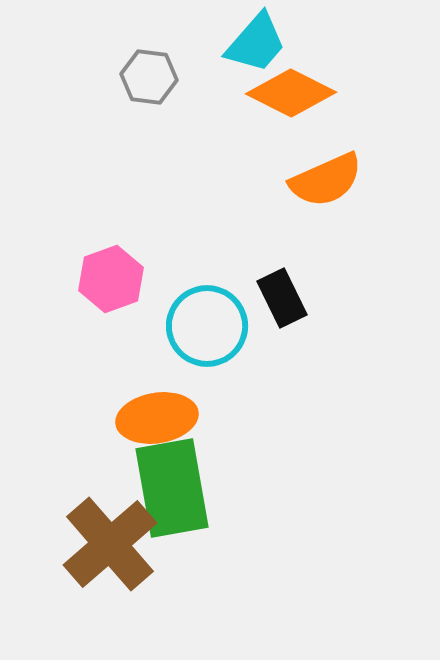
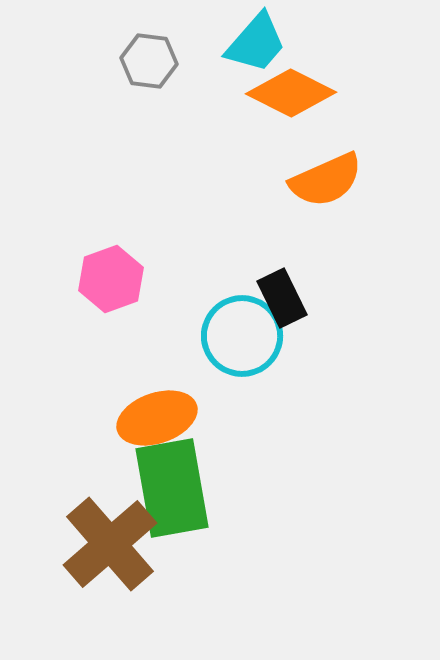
gray hexagon: moved 16 px up
cyan circle: moved 35 px right, 10 px down
orange ellipse: rotated 10 degrees counterclockwise
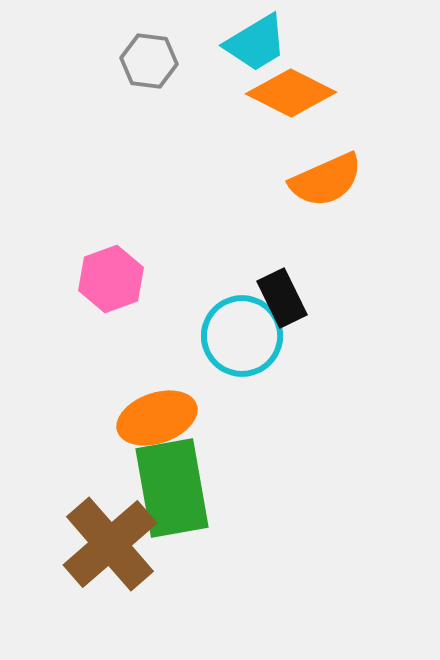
cyan trapezoid: rotated 18 degrees clockwise
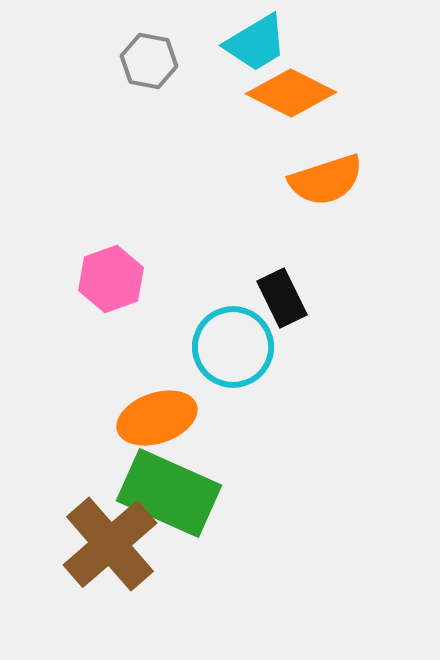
gray hexagon: rotated 4 degrees clockwise
orange semicircle: rotated 6 degrees clockwise
cyan circle: moved 9 px left, 11 px down
green rectangle: moved 3 px left, 5 px down; rotated 56 degrees counterclockwise
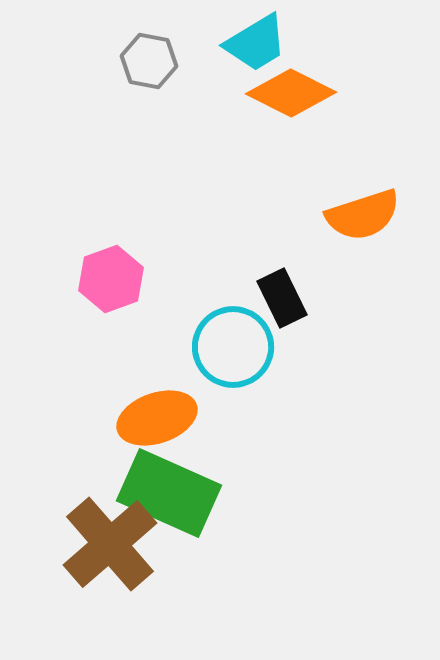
orange semicircle: moved 37 px right, 35 px down
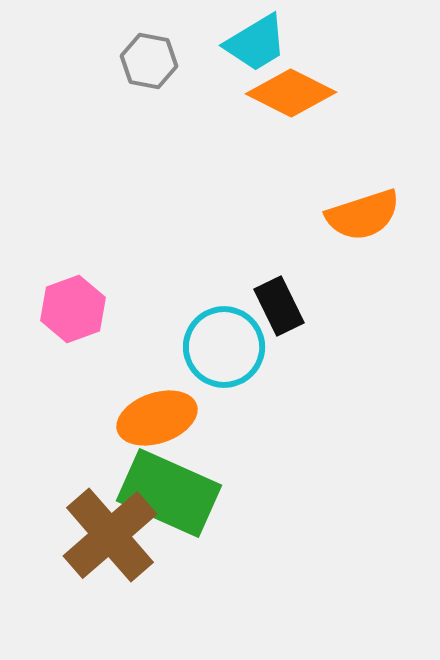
pink hexagon: moved 38 px left, 30 px down
black rectangle: moved 3 px left, 8 px down
cyan circle: moved 9 px left
brown cross: moved 9 px up
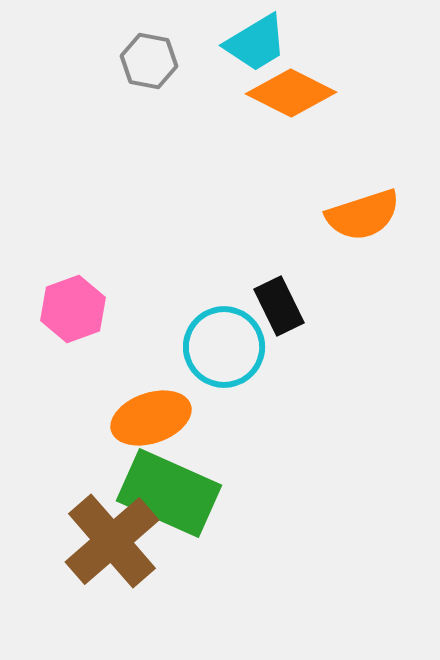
orange ellipse: moved 6 px left
brown cross: moved 2 px right, 6 px down
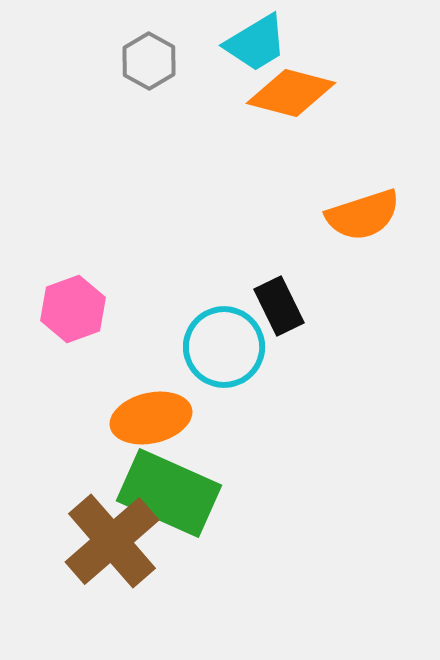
gray hexagon: rotated 18 degrees clockwise
orange diamond: rotated 12 degrees counterclockwise
orange ellipse: rotated 6 degrees clockwise
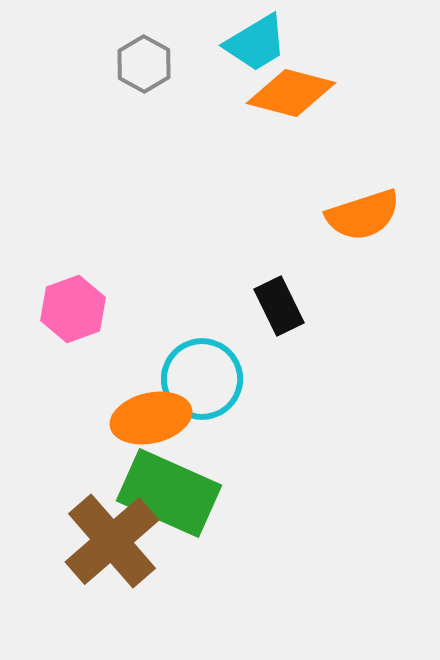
gray hexagon: moved 5 px left, 3 px down
cyan circle: moved 22 px left, 32 px down
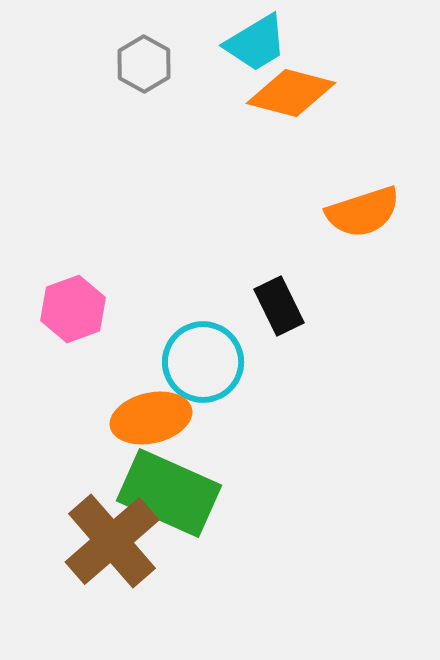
orange semicircle: moved 3 px up
cyan circle: moved 1 px right, 17 px up
